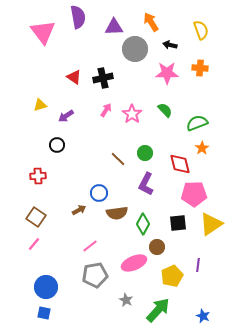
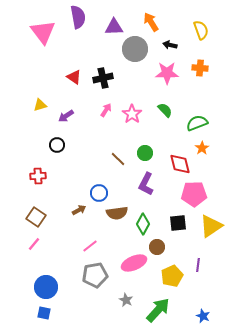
yellow triangle at (211, 224): moved 2 px down
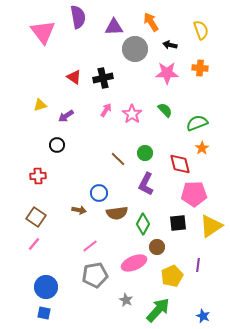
brown arrow at (79, 210): rotated 40 degrees clockwise
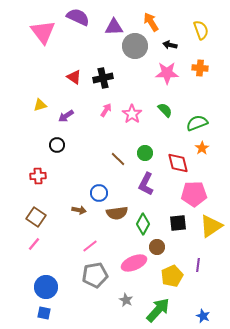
purple semicircle at (78, 17): rotated 55 degrees counterclockwise
gray circle at (135, 49): moved 3 px up
red diamond at (180, 164): moved 2 px left, 1 px up
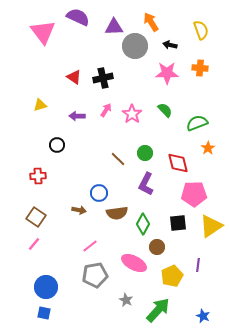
purple arrow at (66, 116): moved 11 px right; rotated 35 degrees clockwise
orange star at (202, 148): moved 6 px right
pink ellipse at (134, 263): rotated 50 degrees clockwise
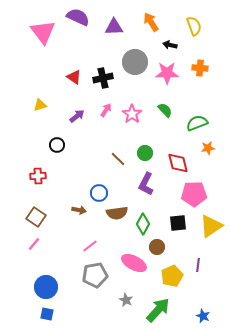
yellow semicircle at (201, 30): moved 7 px left, 4 px up
gray circle at (135, 46): moved 16 px down
purple arrow at (77, 116): rotated 140 degrees clockwise
orange star at (208, 148): rotated 24 degrees clockwise
blue square at (44, 313): moved 3 px right, 1 px down
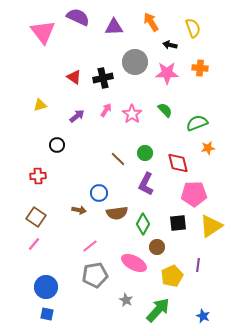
yellow semicircle at (194, 26): moved 1 px left, 2 px down
